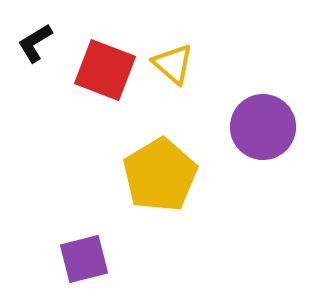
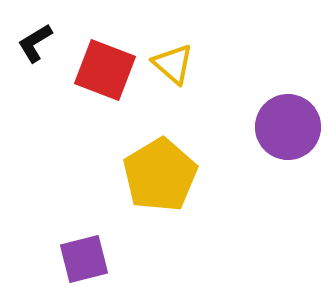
purple circle: moved 25 px right
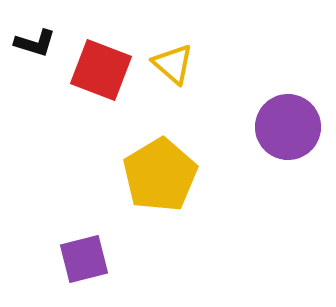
black L-shape: rotated 132 degrees counterclockwise
red square: moved 4 px left
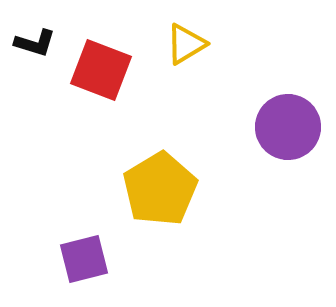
yellow triangle: moved 13 px right, 20 px up; rotated 48 degrees clockwise
yellow pentagon: moved 14 px down
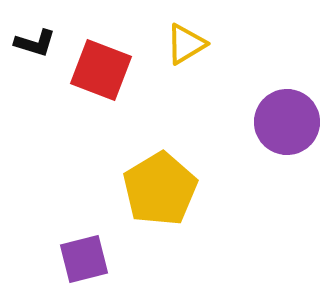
purple circle: moved 1 px left, 5 px up
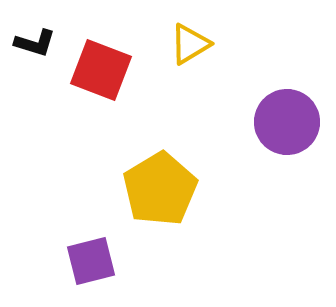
yellow triangle: moved 4 px right
purple square: moved 7 px right, 2 px down
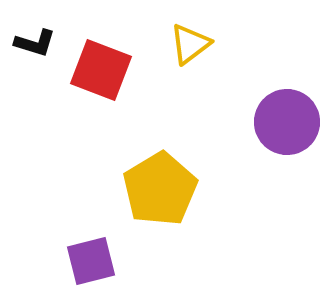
yellow triangle: rotated 6 degrees counterclockwise
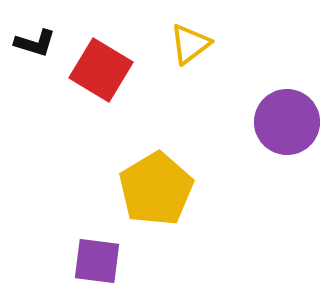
red square: rotated 10 degrees clockwise
yellow pentagon: moved 4 px left
purple square: moved 6 px right; rotated 21 degrees clockwise
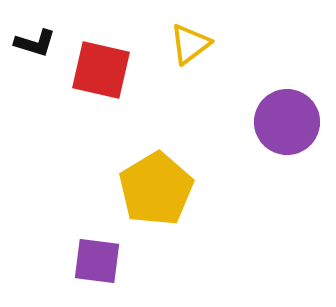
red square: rotated 18 degrees counterclockwise
